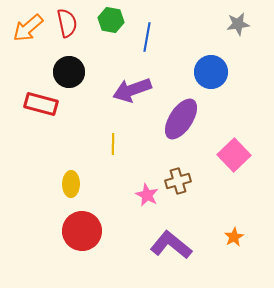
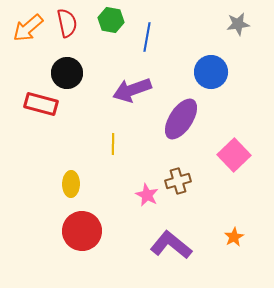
black circle: moved 2 px left, 1 px down
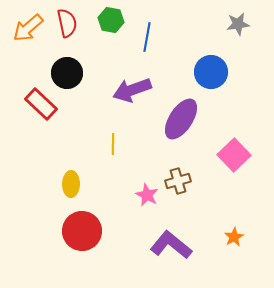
red rectangle: rotated 28 degrees clockwise
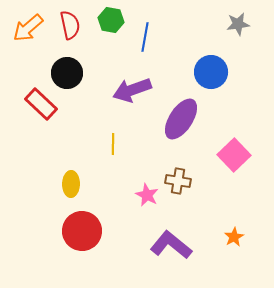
red semicircle: moved 3 px right, 2 px down
blue line: moved 2 px left
brown cross: rotated 25 degrees clockwise
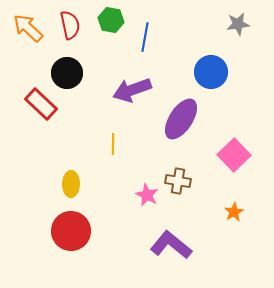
orange arrow: rotated 84 degrees clockwise
red circle: moved 11 px left
orange star: moved 25 px up
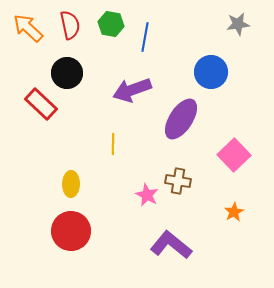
green hexagon: moved 4 px down
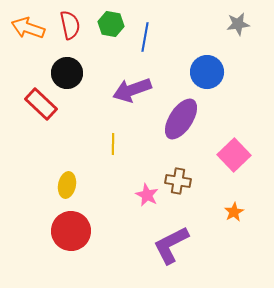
orange arrow: rotated 24 degrees counterclockwise
blue circle: moved 4 px left
yellow ellipse: moved 4 px left, 1 px down; rotated 10 degrees clockwise
purple L-shape: rotated 66 degrees counterclockwise
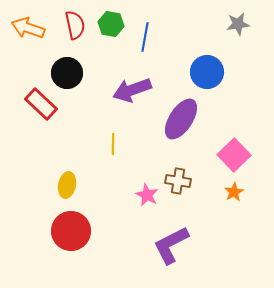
red semicircle: moved 5 px right
orange star: moved 20 px up
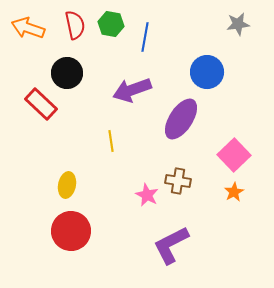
yellow line: moved 2 px left, 3 px up; rotated 10 degrees counterclockwise
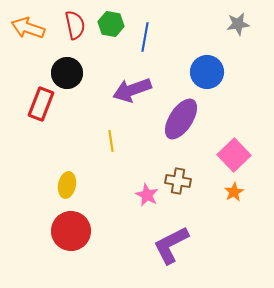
red rectangle: rotated 68 degrees clockwise
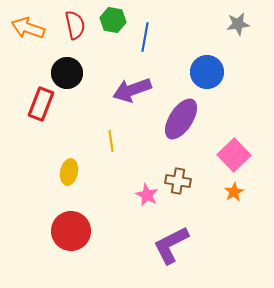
green hexagon: moved 2 px right, 4 px up
yellow ellipse: moved 2 px right, 13 px up
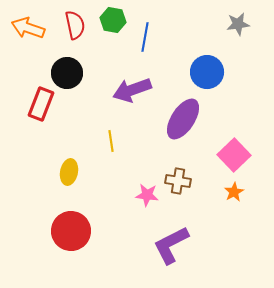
purple ellipse: moved 2 px right
pink star: rotated 20 degrees counterclockwise
